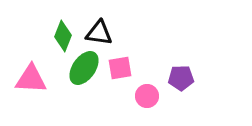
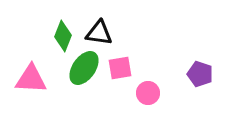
purple pentagon: moved 19 px right, 4 px up; rotated 20 degrees clockwise
pink circle: moved 1 px right, 3 px up
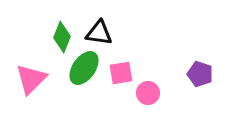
green diamond: moved 1 px left, 1 px down
pink square: moved 1 px right, 5 px down
pink triangle: rotated 48 degrees counterclockwise
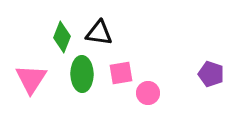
green ellipse: moved 2 px left, 6 px down; rotated 36 degrees counterclockwise
purple pentagon: moved 11 px right
pink triangle: rotated 12 degrees counterclockwise
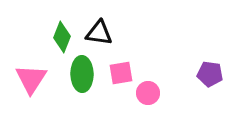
purple pentagon: moved 1 px left; rotated 10 degrees counterclockwise
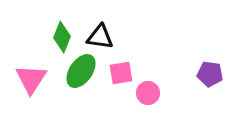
black triangle: moved 1 px right, 4 px down
green ellipse: moved 1 px left, 3 px up; rotated 36 degrees clockwise
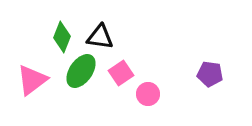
pink square: rotated 25 degrees counterclockwise
pink triangle: moved 1 px right, 1 px down; rotated 20 degrees clockwise
pink circle: moved 1 px down
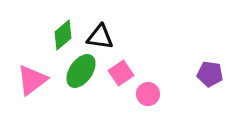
green diamond: moved 1 px right, 2 px up; rotated 28 degrees clockwise
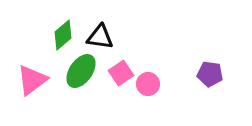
pink circle: moved 10 px up
